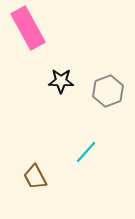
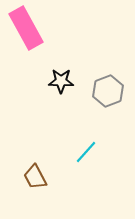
pink rectangle: moved 2 px left
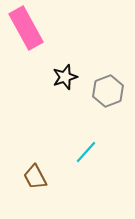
black star: moved 4 px right, 4 px up; rotated 20 degrees counterclockwise
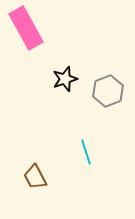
black star: moved 2 px down
cyan line: rotated 60 degrees counterclockwise
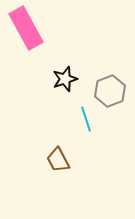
gray hexagon: moved 2 px right
cyan line: moved 33 px up
brown trapezoid: moved 23 px right, 17 px up
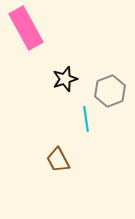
cyan line: rotated 10 degrees clockwise
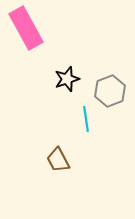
black star: moved 2 px right
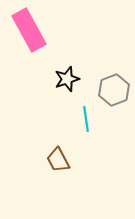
pink rectangle: moved 3 px right, 2 px down
gray hexagon: moved 4 px right, 1 px up
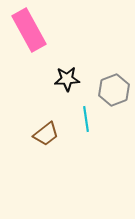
black star: rotated 15 degrees clockwise
brown trapezoid: moved 12 px left, 26 px up; rotated 100 degrees counterclockwise
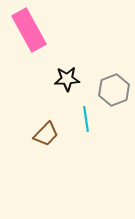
brown trapezoid: rotated 8 degrees counterclockwise
